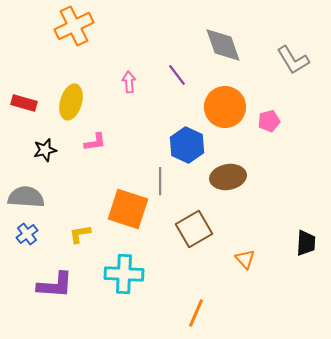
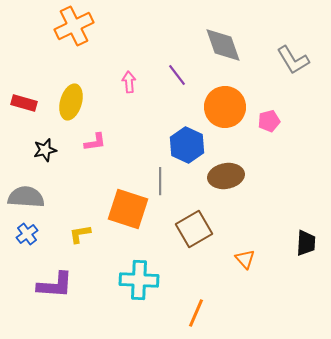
brown ellipse: moved 2 px left, 1 px up
cyan cross: moved 15 px right, 6 px down
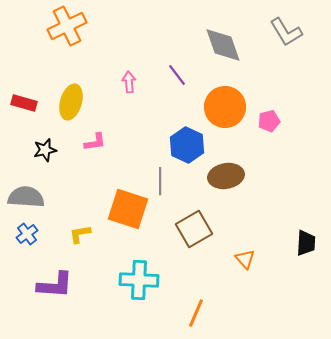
orange cross: moved 7 px left
gray L-shape: moved 7 px left, 28 px up
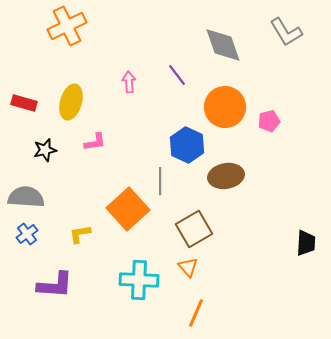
orange square: rotated 30 degrees clockwise
orange triangle: moved 57 px left, 8 px down
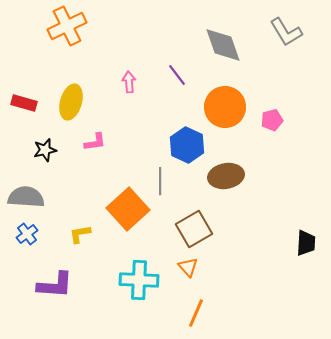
pink pentagon: moved 3 px right, 1 px up
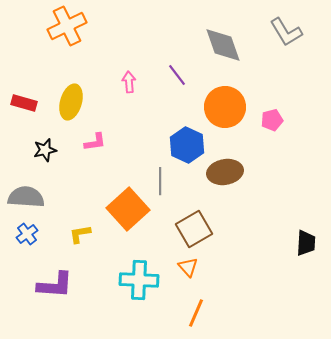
brown ellipse: moved 1 px left, 4 px up
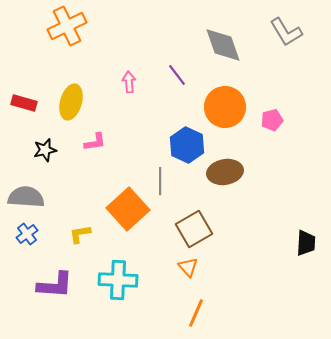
cyan cross: moved 21 px left
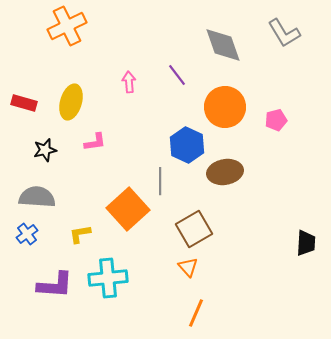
gray L-shape: moved 2 px left, 1 px down
pink pentagon: moved 4 px right
gray semicircle: moved 11 px right
cyan cross: moved 10 px left, 2 px up; rotated 9 degrees counterclockwise
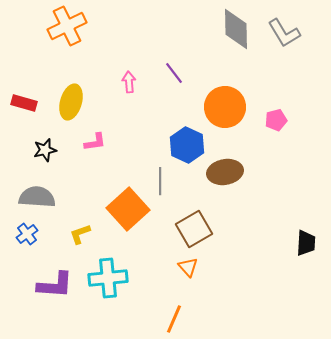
gray diamond: moved 13 px right, 16 px up; rotated 18 degrees clockwise
purple line: moved 3 px left, 2 px up
yellow L-shape: rotated 10 degrees counterclockwise
orange line: moved 22 px left, 6 px down
